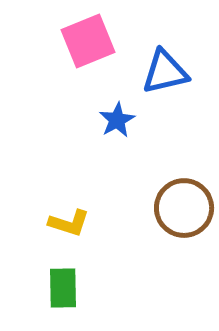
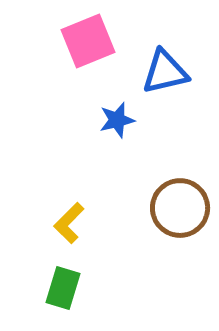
blue star: rotated 15 degrees clockwise
brown circle: moved 4 px left
yellow L-shape: rotated 117 degrees clockwise
green rectangle: rotated 18 degrees clockwise
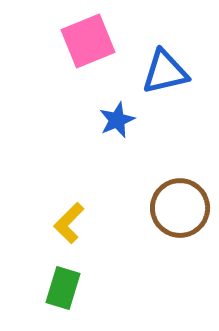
blue star: rotated 9 degrees counterclockwise
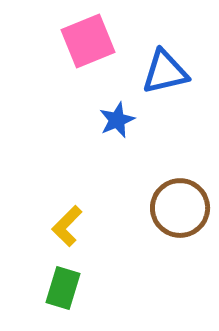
yellow L-shape: moved 2 px left, 3 px down
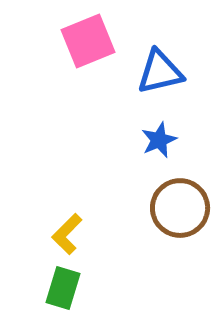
blue triangle: moved 5 px left
blue star: moved 42 px right, 20 px down
yellow L-shape: moved 8 px down
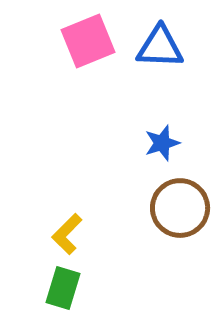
blue triangle: moved 25 px up; rotated 15 degrees clockwise
blue star: moved 3 px right, 3 px down; rotated 6 degrees clockwise
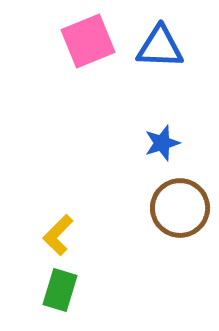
yellow L-shape: moved 9 px left, 1 px down
green rectangle: moved 3 px left, 2 px down
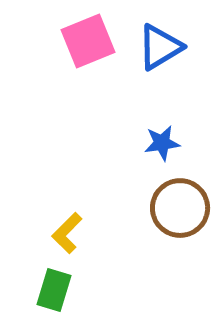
blue triangle: rotated 33 degrees counterclockwise
blue star: rotated 9 degrees clockwise
yellow L-shape: moved 9 px right, 2 px up
green rectangle: moved 6 px left
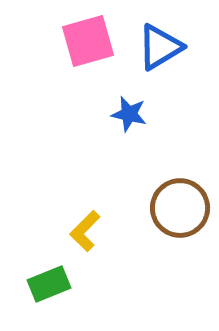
pink square: rotated 6 degrees clockwise
blue star: moved 33 px left, 29 px up; rotated 21 degrees clockwise
yellow L-shape: moved 18 px right, 2 px up
green rectangle: moved 5 px left, 6 px up; rotated 51 degrees clockwise
